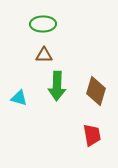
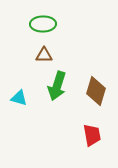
green arrow: rotated 16 degrees clockwise
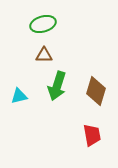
green ellipse: rotated 15 degrees counterclockwise
cyan triangle: moved 2 px up; rotated 30 degrees counterclockwise
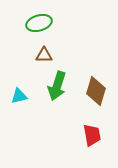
green ellipse: moved 4 px left, 1 px up
